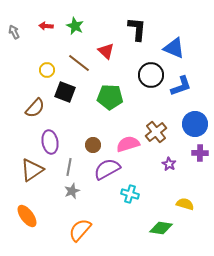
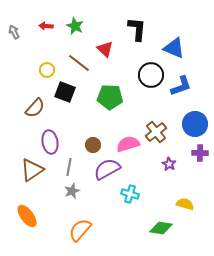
red triangle: moved 1 px left, 2 px up
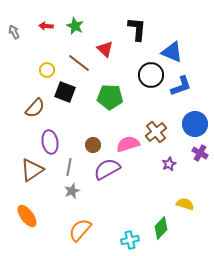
blue triangle: moved 2 px left, 4 px down
purple cross: rotated 28 degrees clockwise
purple star: rotated 16 degrees clockwise
cyan cross: moved 46 px down; rotated 30 degrees counterclockwise
green diamond: rotated 55 degrees counterclockwise
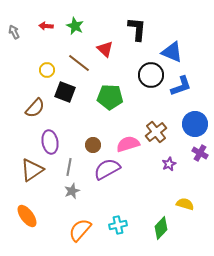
cyan cross: moved 12 px left, 15 px up
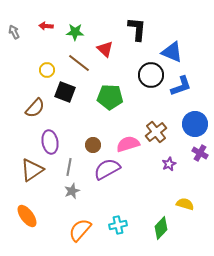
green star: moved 6 px down; rotated 24 degrees counterclockwise
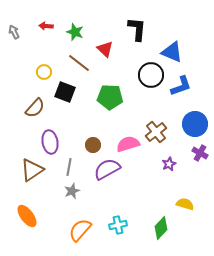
green star: rotated 18 degrees clockwise
yellow circle: moved 3 px left, 2 px down
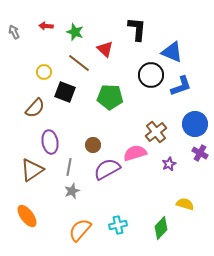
pink semicircle: moved 7 px right, 9 px down
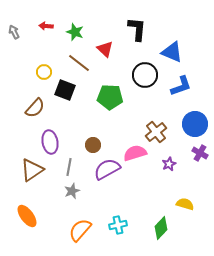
black circle: moved 6 px left
black square: moved 2 px up
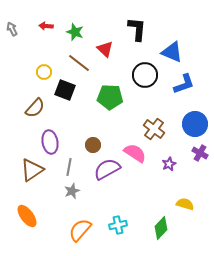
gray arrow: moved 2 px left, 3 px up
blue L-shape: moved 3 px right, 2 px up
brown cross: moved 2 px left, 3 px up; rotated 15 degrees counterclockwise
pink semicircle: rotated 50 degrees clockwise
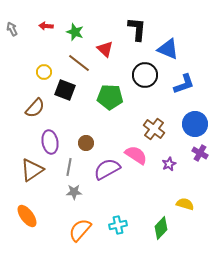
blue triangle: moved 4 px left, 3 px up
brown circle: moved 7 px left, 2 px up
pink semicircle: moved 1 px right, 2 px down
gray star: moved 2 px right, 1 px down; rotated 21 degrees clockwise
